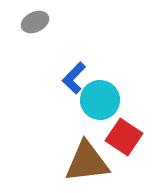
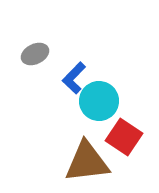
gray ellipse: moved 32 px down
cyan circle: moved 1 px left, 1 px down
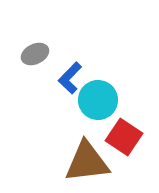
blue L-shape: moved 4 px left
cyan circle: moved 1 px left, 1 px up
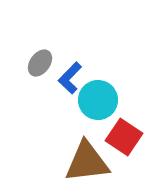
gray ellipse: moved 5 px right, 9 px down; rotated 28 degrees counterclockwise
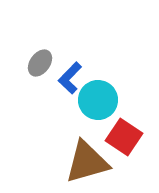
brown triangle: rotated 9 degrees counterclockwise
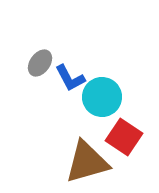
blue L-shape: rotated 72 degrees counterclockwise
cyan circle: moved 4 px right, 3 px up
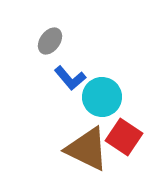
gray ellipse: moved 10 px right, 22 px up
blue L-shape: rotated 12 degrees counterclockwise
brown triangle: moved 13 px up; rotated 42 degrees clockwise
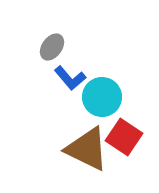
gray ellipse: moved 2 px right, 6 px down
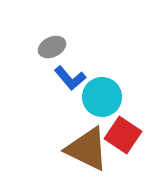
gray ellipse: rotated 28 degrees clockwise
red square: moved 1 px left, 2 px up
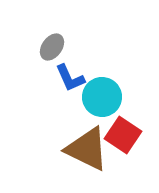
gray ellipse: rotated 28 degrees counterclockwise
blue L-shape: rotated 16 degrees clockwise
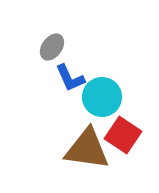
brown triangle: rotated 18 degrees counterclockwise
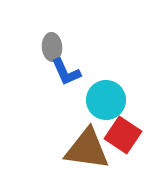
gray ellipse: rotated 40 degrees counterclockwise
blue L-shape: moved 4 px left, 6 px up
cyan circle: moved 4 px right, 3 px down
